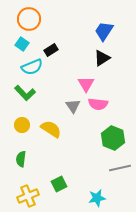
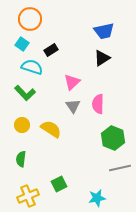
orange circle: moved 1 px right
blue trapezoid: rotated 135 degrees counterclockwise
cyan semicircle: rotated 140 degrees counterclockwise
pink triangle: moved 14 px left, 2 px up; rotated 18 degrees clockwise
pink semicircle: rotated 84 degrees clockwise
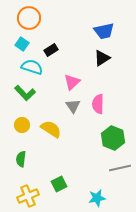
orange circle: moved 1 px left, 1 px up
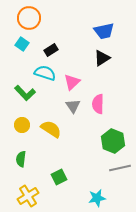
cyan semicircle: moved 13 px right, 6 px down
green hexagon: moved 3 px down
green square: moved 7 px up
yellow cross: rotated 10 degrees counterclockwise
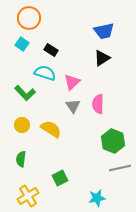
black rectangle: rotated 64 degrees clockwise
green square: moved 1 px right, 1 px down
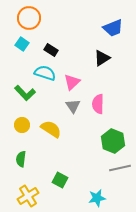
blue trapezoid: moved 9 px right, 3 px up; rotated 10 degrees counterclockwise
green square: moved 2 px down; rotated 35 degrees counterclockwise
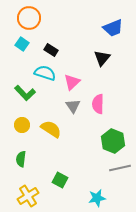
black triangle: rotated 18 degrees counterclockwise
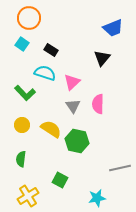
green hexagon: moved 36 px left; rotated 10 degrees counterclockwise
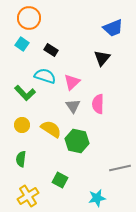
cyan semicircle: moved 3 px down
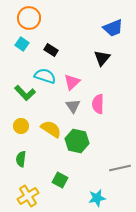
yellow circle: moved 1 px left, 1 px down
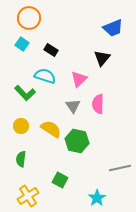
pink triangle: moved 7 px right, 3 px up
cyan star: rotated 24 degrees counterclockwise
